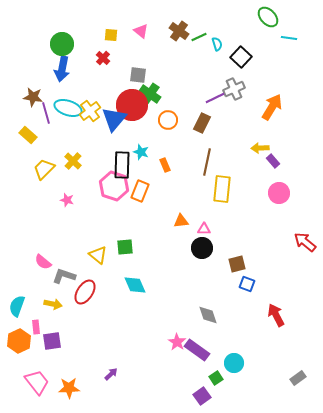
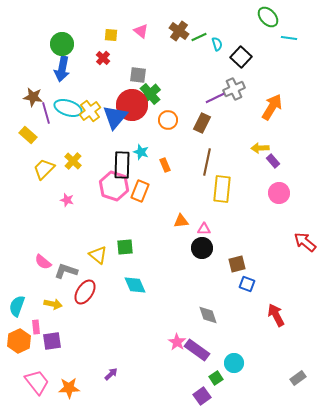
green cross at (150, 94): rotated 15 degrees clockwise
blue triangle at (114, 119): moved 1 px right, 2 px up
gray L-shape at (64, 276): moved 2 px right, 5 px up
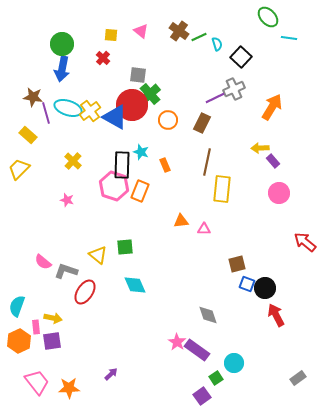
blue triangle at (115, 117): rotated 40 degrees counterclockwise
yellow trapezoid at (44, 169): moved 25 px left
black circle at (202, 248): moved 63 px right, 40 px down
yellow arrow at (53, 304): moved 14 px down
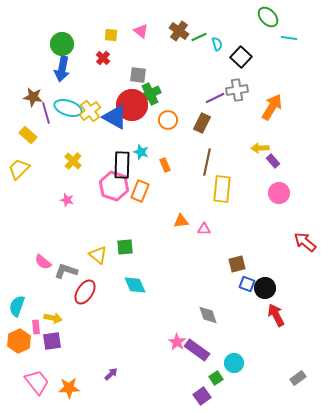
gray cross at (234, 89): moved 3 px right, 1 px down; rotated 15 degrees clockwise
green cross at (150, 94): rotated 15 degrees clockwise
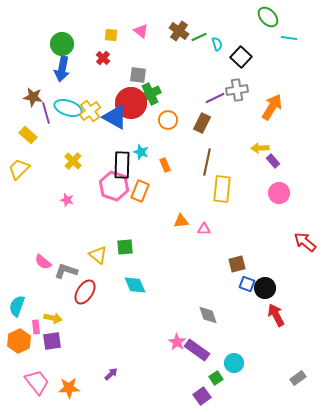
red circle at (132, 105): moved 1 px left, 2 px up
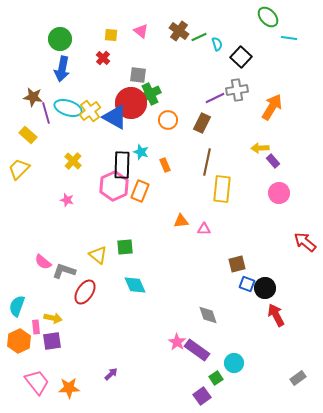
green circle at (62, 44): moved 2 px left, 5 px up
pink hexagon at (114, 186): rotated 16 degrees clockwise
gray L-shape at (66, 271): moved 2 px left
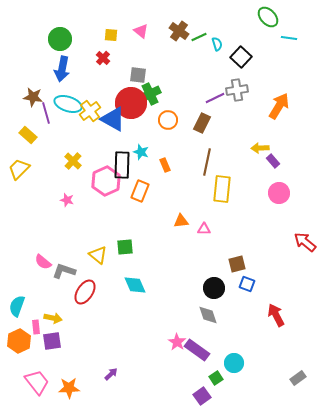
orange arrow at (272, 107): moved 7 px right, 1 px up
cyan ellipse at (68, 108): moved 4 px up
blue triangle at (115, 117): moved 2 px left, 2 px down
pink hexagon at (114, 186): moved 8 px left, 5 px up
black circle at (265, 288): moved 51 px left
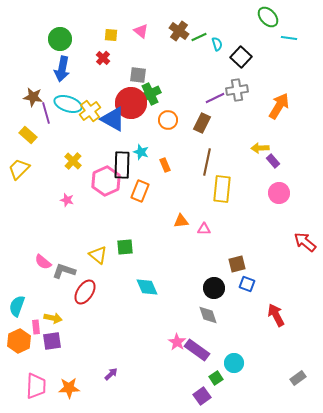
cyan diamond at (135, 285): moved 12 px right, 2 px down
pink trapezoid at (37, 382): moved 1 px left, 4 px down; rotated 40 degrees clockwise
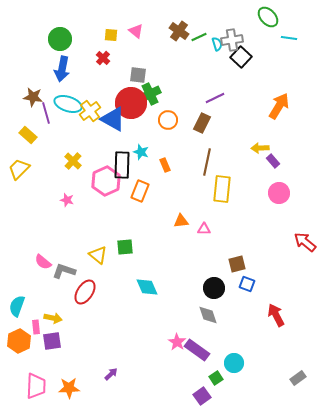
pink triangle at (141, 31): moved 5 px left
gray cross at (237, 90): moved 5 px left, 50 px up
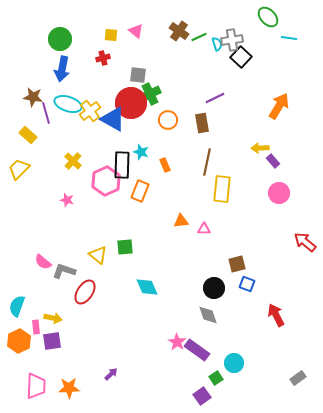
red cross at (103, 58): rotated 32 degrees clockwise
brown rectangle at (202, 123): rotated 36 degrees counterclockwise
